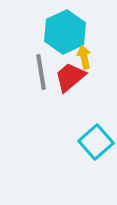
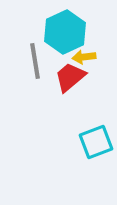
yellow arrow: rotated 85 degrees counterclockwise
gray line: moved 6 px left, 11 px up
cyan square: rotated 20 degrees clockwise
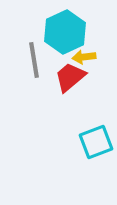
gray line: moved 1 px left, 1 px up
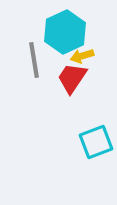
yellow arrow: moved 2 px left, 1 px up; rotated 10 degrees counterclockwise
red trapezoid: moved 2 px right, 1 px down; rotated 16 degrees counterclockwise
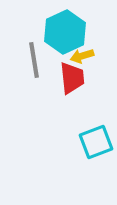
red trapezoid: rotated 140 degrees clockwise
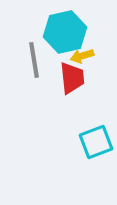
cyan hexagon: rotated 12 degrees clockwise
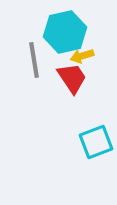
red trapezoid: rotated 28 degrees counterclockwise
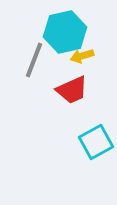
gray line: rotated 30 degrees clockwise
red trapezoid: moved 12 px down; rotated 100 degrees clockwise
cyan square: rotated 8 degrees counterclockwise
